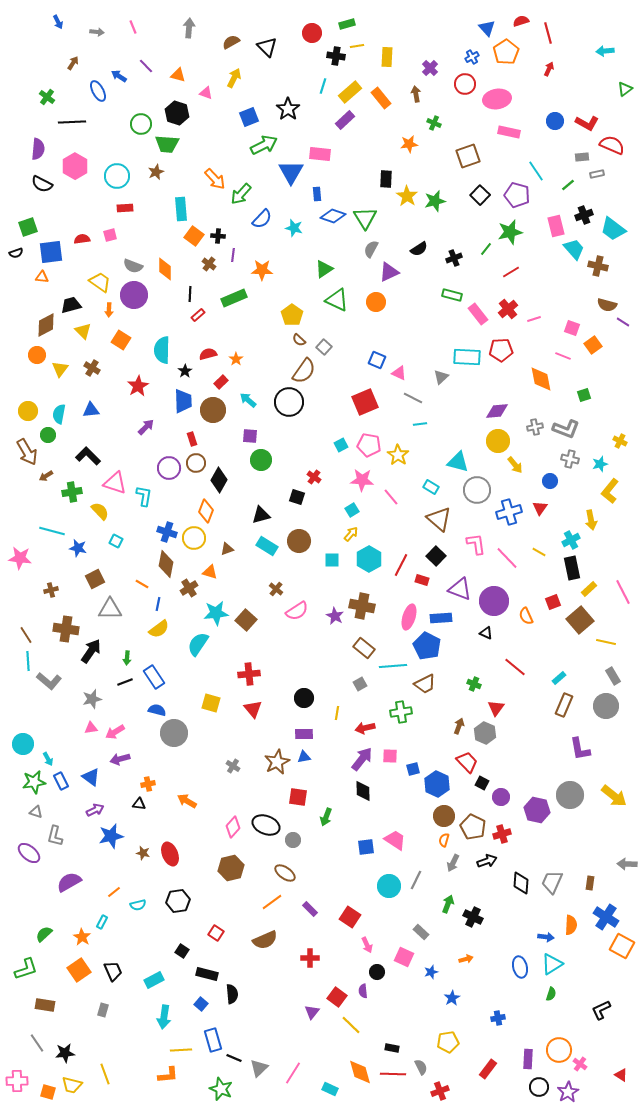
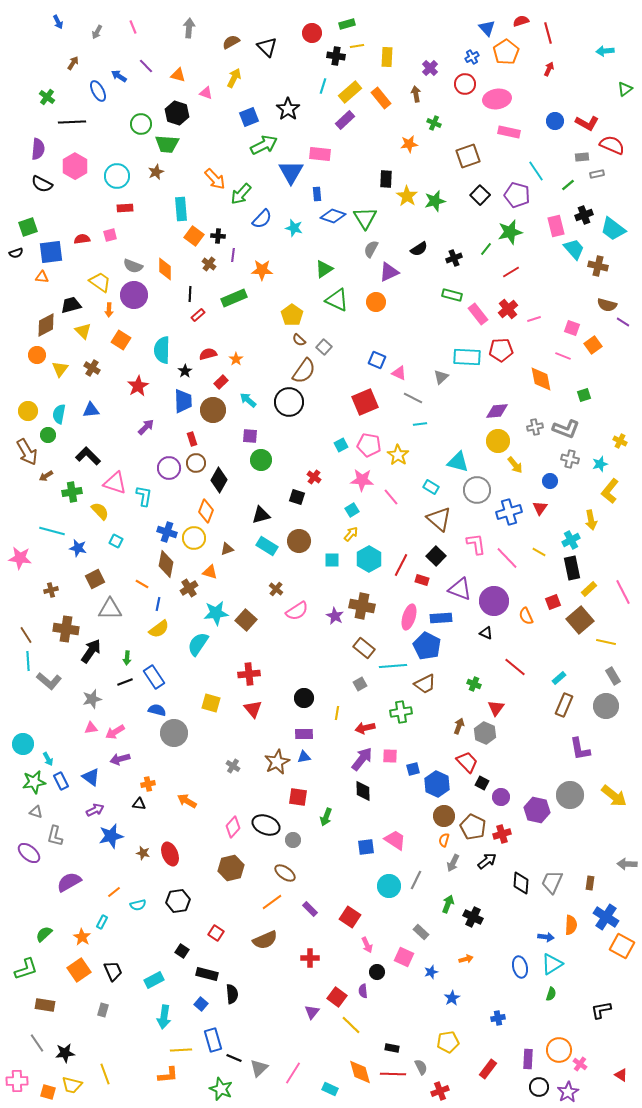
gray arrow at (97, 32): rotated 112 degrees clockwise
black arrow at (487, 861): rotated 18 degrees counterclockwise
black L-shape at (601, 1010): rotated 15 degrees clockwise
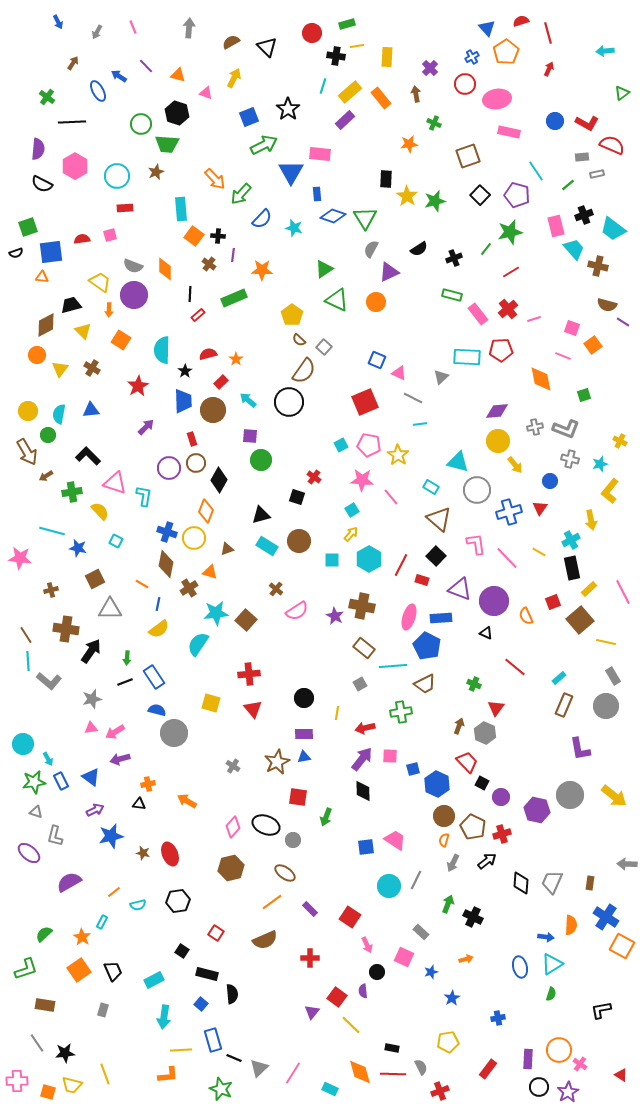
green triangle at (625, 89): moved 3 px left, 4 px down
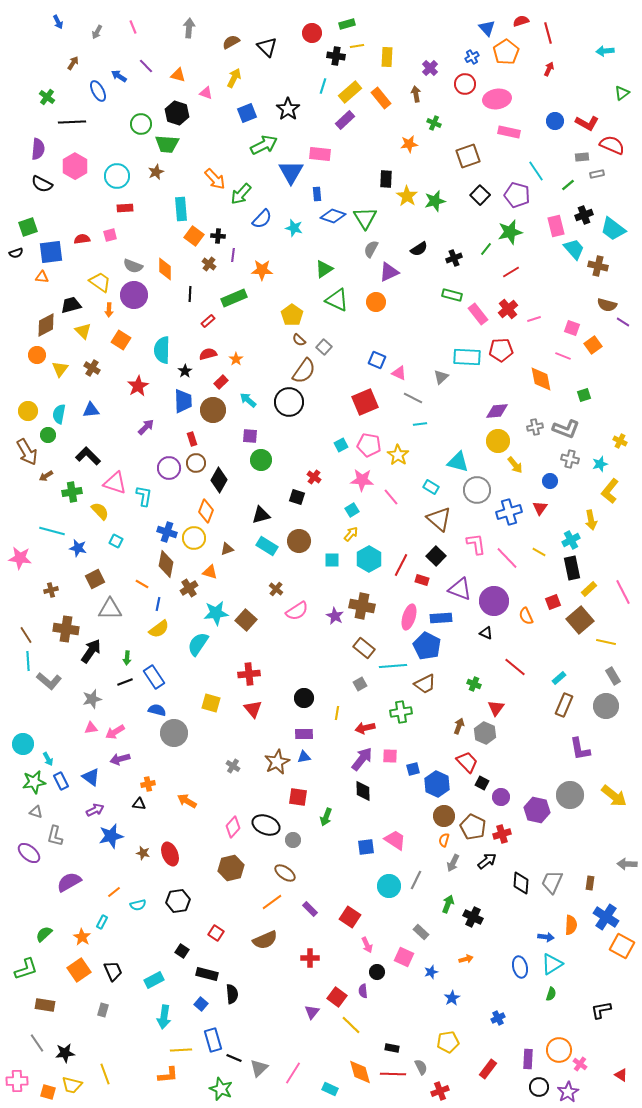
blue square at (249, 117): moved 2 px left, 4 px up
red rectangle at (198, 315): moved 10 px right, 6 px down
blue cross at (498, 1018): rotated 16 degrees counterclockwise
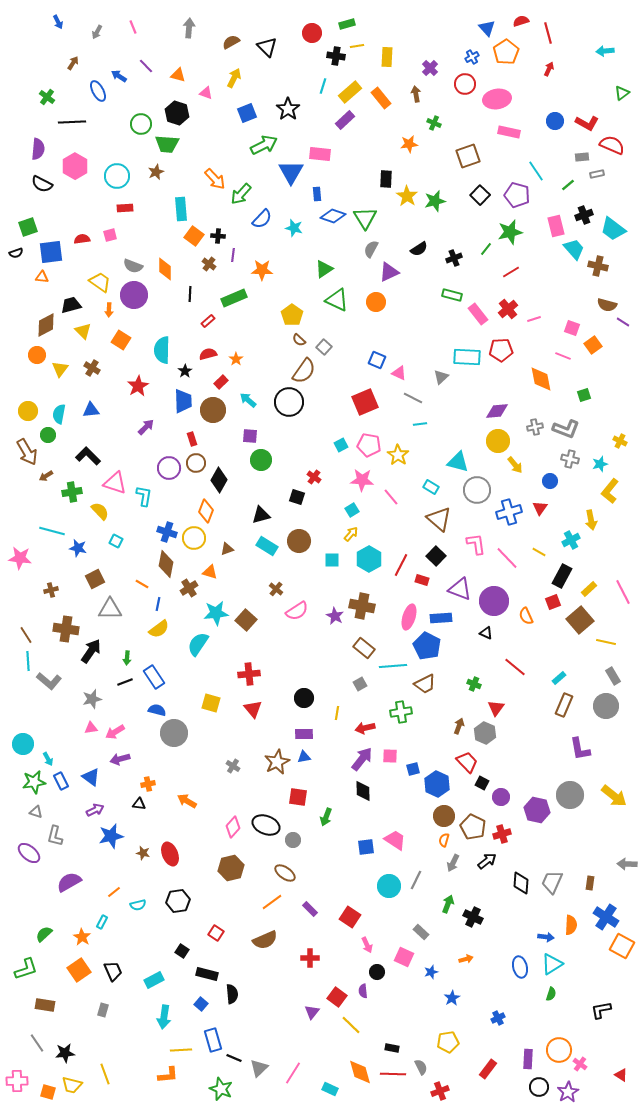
black rectangle at (572, 568): moved 10 px left, 8 px down; rotated 40 degrees clockwise
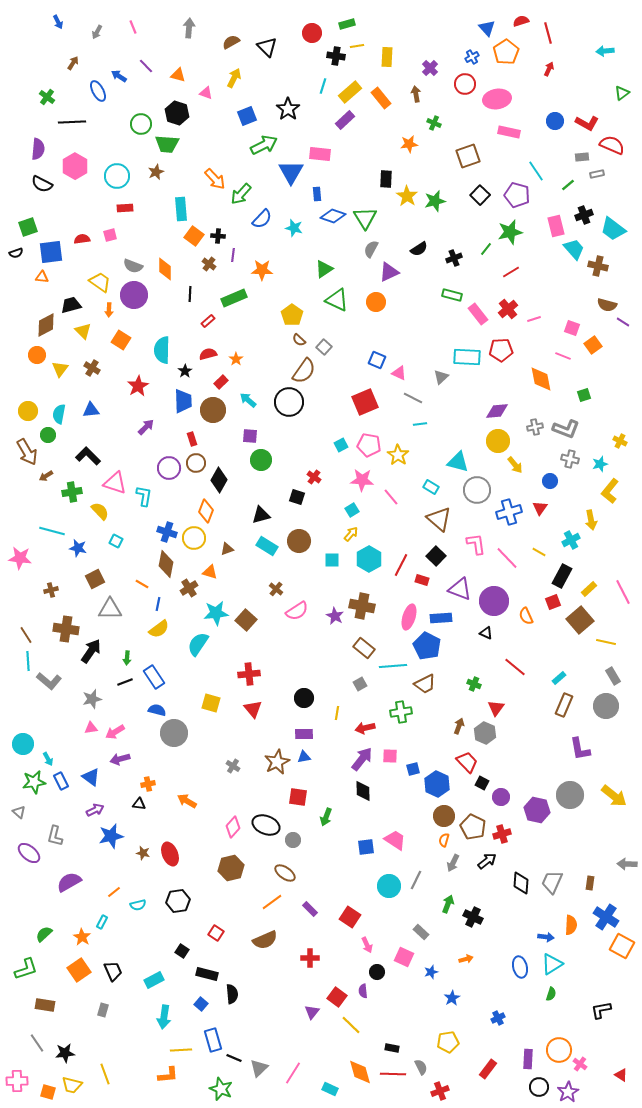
blue square at (247, 113): moved 3 px down
gray triangle at (36, 812): moved 17 px left; rotated 24 degrees clockwise
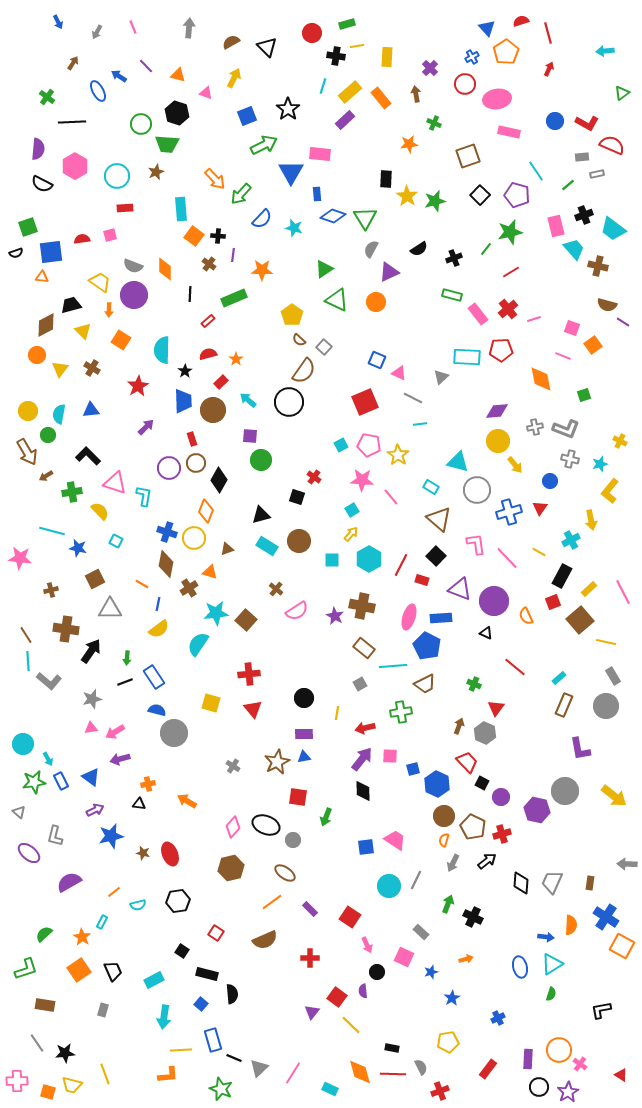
gray circle at (570, 795): moved 5 px left, 4 px up
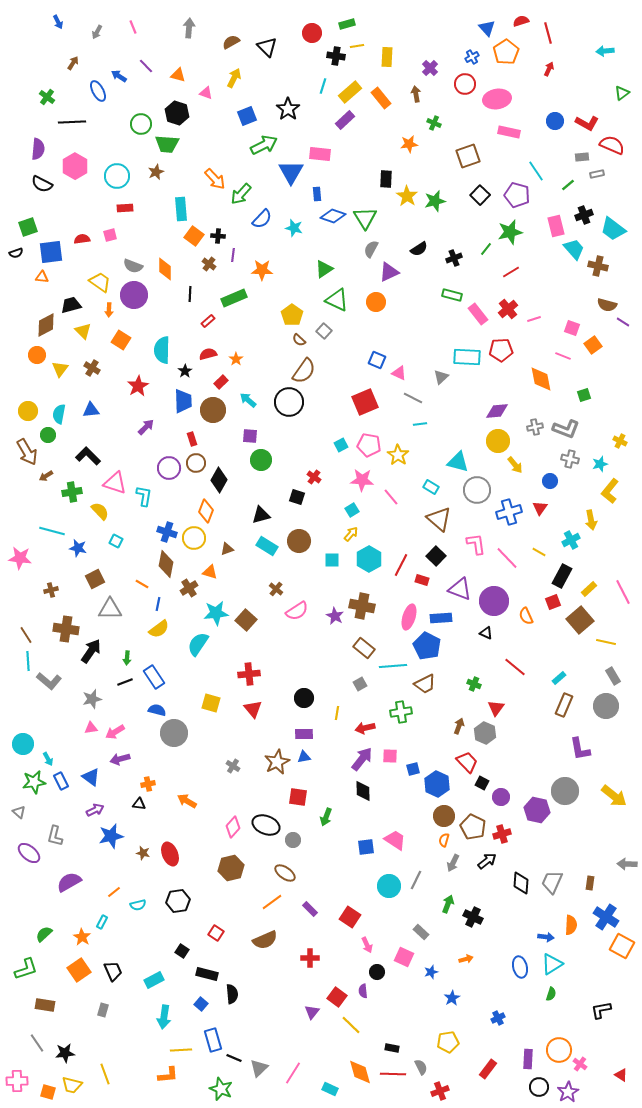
gray square at (324, 347): moved 16 px up
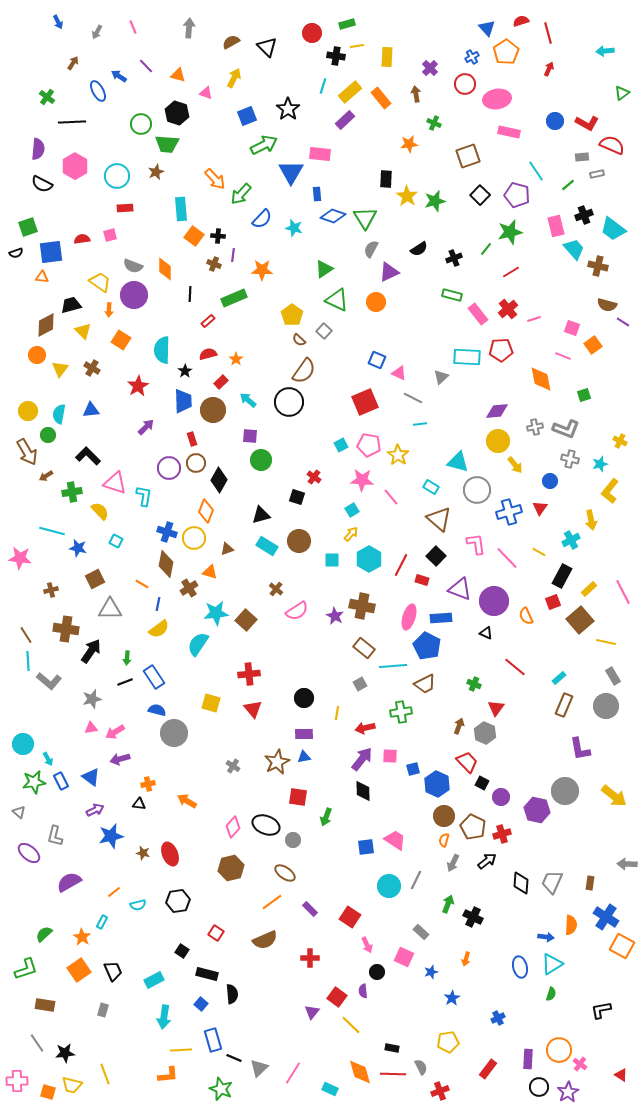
brown cross at (209, 264): moved 5 px right; rotated 16 degrees counterclockwise
orange arrow at (466, 959): rotated 120 degrees clockwise
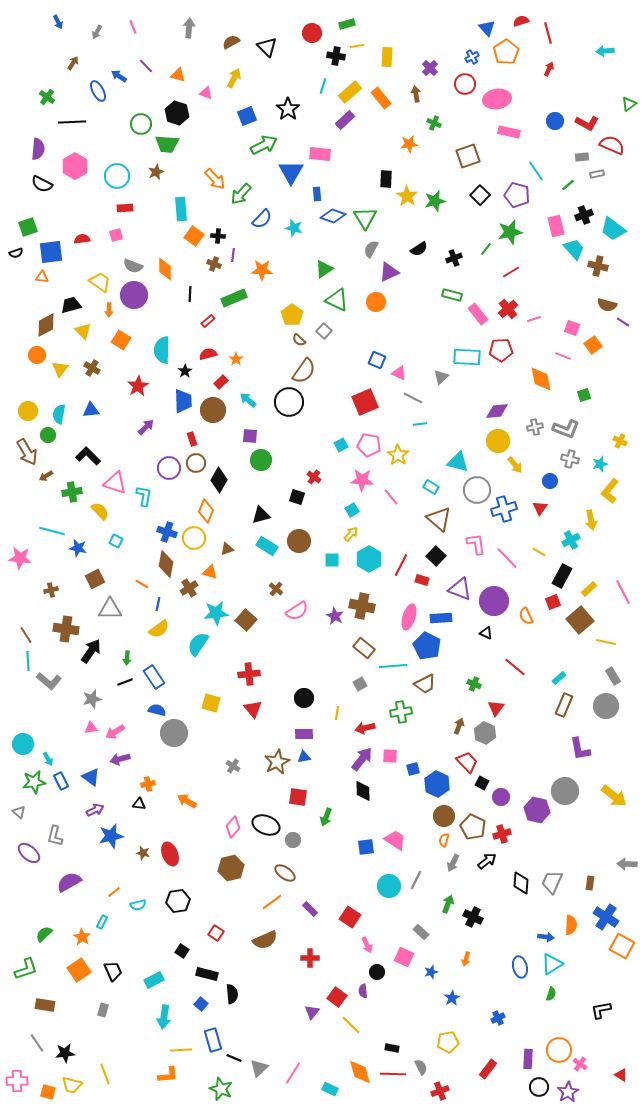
green triangle at (622, 93): moved 7 px right, 11 px down
pink square at (110, 235): moved 6 px right
blue cross at (509, 512): moved 5 px left, 3 px up
